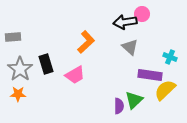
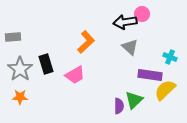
orange star: moved 2 px right, 3 px down
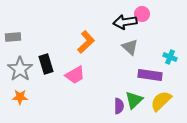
yellow semicircle: moved 4 px left, 11 px down
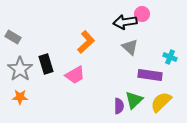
gray rectangle: rotated 35 degrees clockwise
yellow semicircle: moved 1 px down
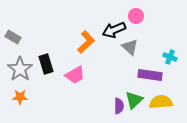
pink circle: moved 6 px left, 2 px down
black arrow: moved 11 px left, 8 px down; rotated 15 degrees counterclockwise
yellow semicircle: rotated 40 degrees clockwise
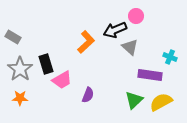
black arrow: moved 1 px right
pink trapezoid: moved 13 px left, 5 px down
orange star: moved 1 px down
yellow semicircle: rotated 25 degrees counterclockwise
purple semicircle: moved 31 px left, 11 px up; rotated 21 degrees clockwise
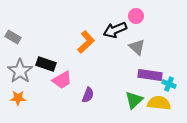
gray triangle: moved 7 px right
cyan cross: moved 1 px left, 27 px down
black rectangle: rotated 54 degrees counterclockwise
gray star: moved 2 px down
orange star: moved 2 px left
yellow semicircle: moved 2 px left, 1 px down; rotated 35 degrees clockwise
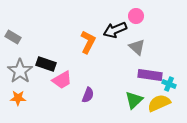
orange L-shape: moved 2 px right; rotated 20 degrees counterclockwise
yellow semicircle: rotated 30 degrees counterclockwise
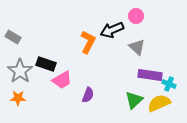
black arrow: moved 3 px left
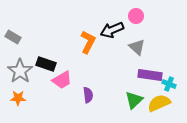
purple semicircle: rotated 28 degrees counterclockwise
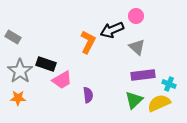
purple rectangle: moved 7 px left; rotated 15 degrees counterclockwise
